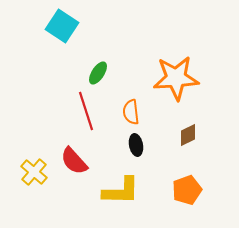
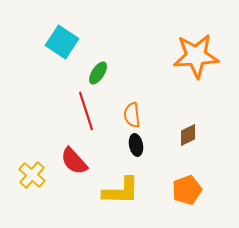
cyan square: moved 16 px down
orange star: moved 20 px right, 22 px up
orange semicircle: moved 1 px right, 3 px down
yellow cross: moved 2 px left, 3 px down
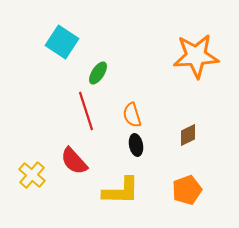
orange semicircle: rotated 10 degrees counterclockwise
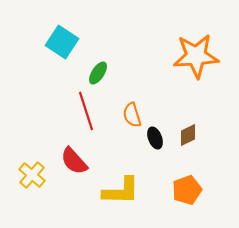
black ellipse: moved 19 px right, 7 px up; rotated 10 degrees counterclockwise
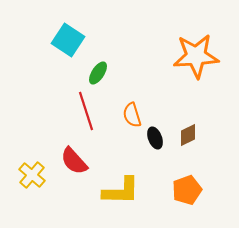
cyan square: moved 6 px right, 2 px up
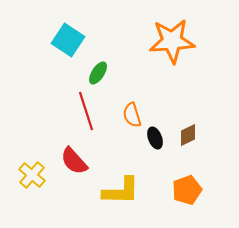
orange star: moved 24 px left, 15 px up
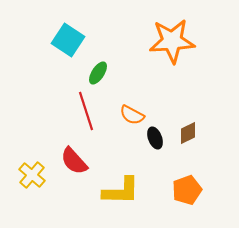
orange semicircle: rotated 45 degrees counterclockwise
brown diamond: moved 2 px up
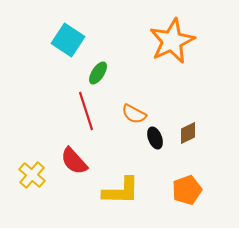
orange star: rotated 21 degrees counterclockwise
orange semicircle: moved 2 px right, 1 px up
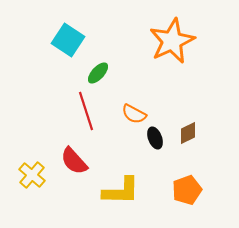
green ellipse: rotated 10 degrees clockwise
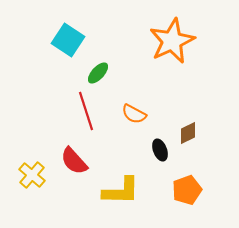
black ellipse: moved 5 px right, 12 px down
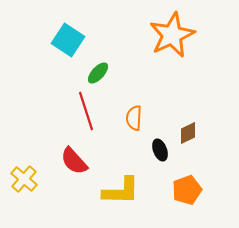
orange star: moved 6 px up
orange semicircle: moved 4 px down; rotated 65 degrees clockwise
yellow cross: moved 8 px left, 4 px down
